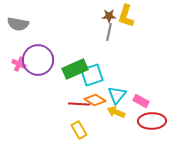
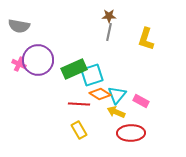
yellow L-shape: moved 20 px right, 23 px down
gray semicircle: moved 1 px right, 2 px down
green rectangle: moved 1 px left
orange diamond: moved 5 px right, 6 px up
red ellipse: moved 21 px left, 12 px down
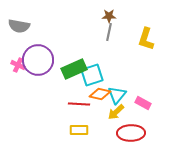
pink cross: moved 1 px left, 1 px down
orange diamond: rotated 20 degrees counterclockwise
pink rectangle: moved 2 px right, 2 px down
yellow arrow: rotated 66 degrees counterclockwise
yellow rectangle: rotated 60 degrees counterclockwise
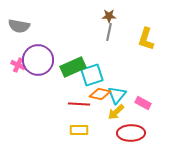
green rectangle: moved 1 px left, 2 px up
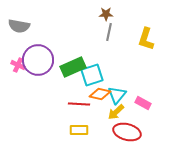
brown star: moved 3 px left, 2 px up
red ellipse: moved 4 px left, 1 px up; rotated 16 degrees clockwise
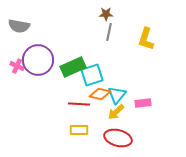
pink cross: moved 1 px left, 1 px down
pink rectangle: rotated 35 degrees counterclockwise
red ellipse: moved 9 px left, 6 px down
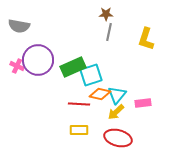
cyan square: moved 1 px left
